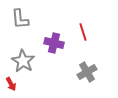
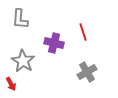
gray L-shape: rotated 10 degrees clockwise
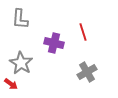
gray star: moved 2 px left, 2 px down
red arrow: rotated 24 degrees counterclockwise
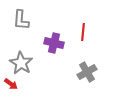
gray L-shape: moved 1 px right, 1 px down
red line: rotated 24 degrees clockwise
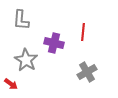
gray star: moved 5 px right, 3 px up
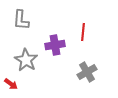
purple cross: moved 1 px right, 2 px down; rotated 24 degrees counterclockwise
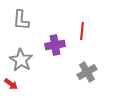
red line: moved 1 px left, 1 px up
gray star: moved 5 px left
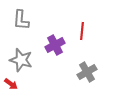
purple cross: rotated 18 degrees counterclockwise
gray star: rotated 15 degrees counterclockwise
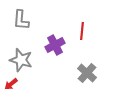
gray cross: moved 1 px down; rotated 18 degrees counterclockwise
red arrow: rotated 104 degrees clockwise
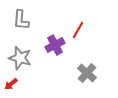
red line: moved 4 px left, 1 px up; rotated 24 degrees clockwise
gray star: moved 1 px left, 2 px up
